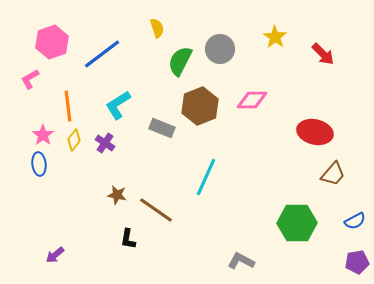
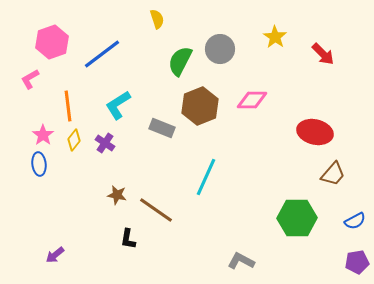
yellow semicircle: moved 9 px up
green hexagon: moved 5 px up
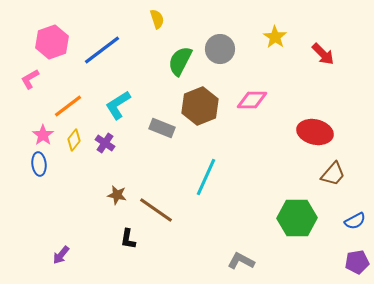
blue line: moved 4 px up
orange line: rotated 60 degrees clockwise
purple arrow: moved 6 px right; rotated 12 degrees counterclockwise
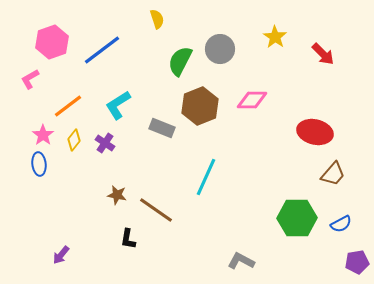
blue semicircle: moved 14 px left, 3 px down
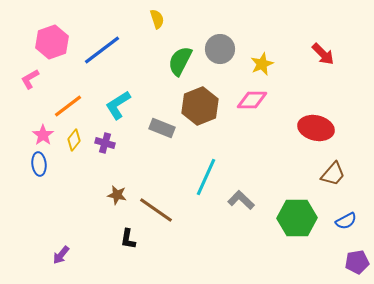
yellow star: moved 13 px left, 27 px down; rotated 15 degrees clockwise
red ellipse: moved 1 px right, 4 px up
purple cross: rotated 18 degrees counterclockwise
blue semicircle: moved 5 px right, 3 px up
gray L-shape: moved 61 px up; rotated 16 degrees clockwise
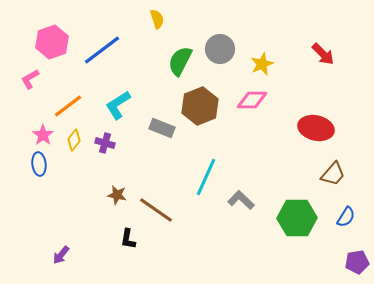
blue semicircle: moved 4 px up; rotated 30 degrees counterclockwise
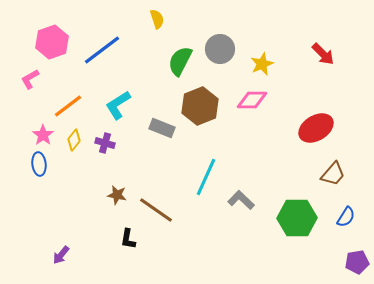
red ellipse: rotated 44 degrees counterclockwise
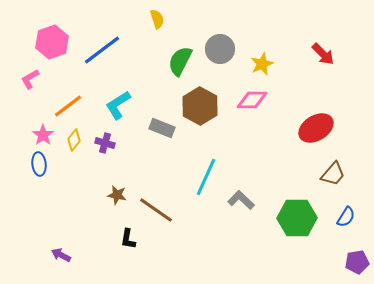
brown hexagon: rotated 9 degrees counterclockwise
purple arrow: rotated 78 degrees clockwise
